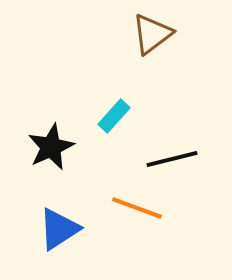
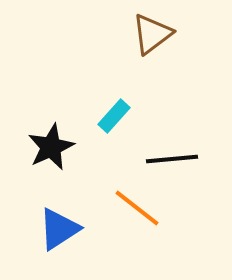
black line: rotated 9 degrees clockwise
orange line: rotated 18 degrees clockwise
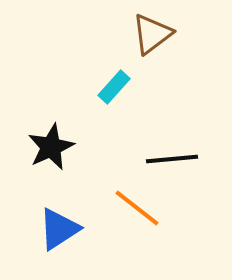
cyan rectangle: moved 29 px up
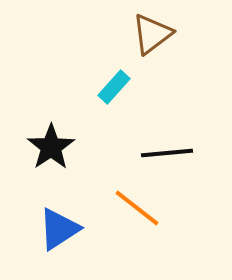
black star: rotated 9 degrees counterclockwise
black line: moved 5 px left, 6 px up
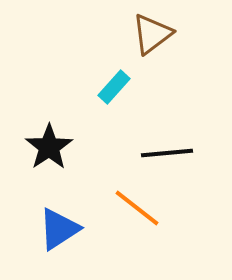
black star: moved 2 px left
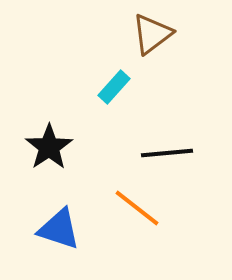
blue triangle: rotated 51 degrees clockwise
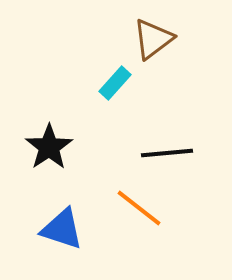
brown triangle: moved 1 px right, 5 px down
cyan rectangle: moved 1 px right, 4 px up
orange line: moved 2 px right
blue triangle: moved 3 px right
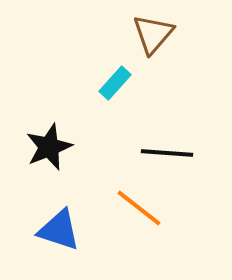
brown triangle: moved 5 px up; rotated 12 degrees counterclockwise
black star: rotated 12 degrees clockwise
black line: rotated 9 degrees clockwise
blue triangle: moved 3 px left, 1 px down
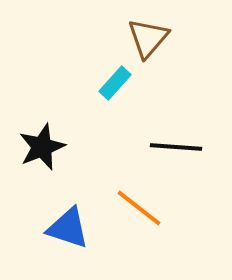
brown triangle: moved 5 px left, 4 px down
black star: moved 7 px left
black line: moved 9 px right, 6 px up
blue triangle: moved 9 px right, 2 px up
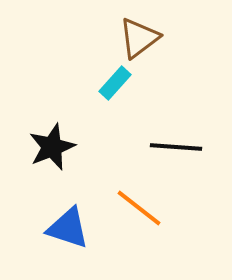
brown triangle: moved 9 px left; rotated 12 degrees clockwise
black star: moved 10 px right
